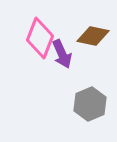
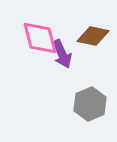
pink diamond: rotated 36 degrees counterclockwise
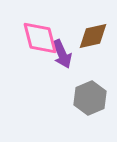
brown diamond: rotated 24 degrees counterclockwise
gray hexagon: moved 6 px up
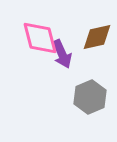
brown diamond: moved 4 px right, 1 px down
gray hexagon: moved 1 px up
